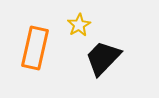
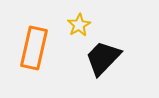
orange rectangle: moved 1 px left
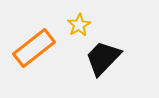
orange rectangle: rotated 39 degrees clockwise
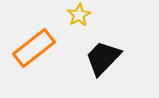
yellow star: moved 10 px up
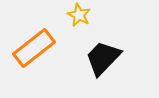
yellow star: rotated 15 degrees counterclockwise
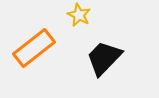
black trapezoid: moved 1 px right
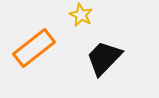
yellow star: moved 2 px right
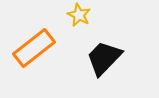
yellow star: moved 2 px left
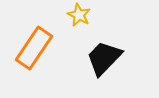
orange rectangle: rotated 18 degrees counterclockwise
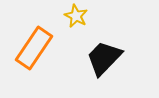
yellow star: moved 3 px left, 1 px down
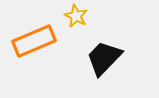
orange rectangle: moved 7 px up; rotated 33 degrees clockwise
